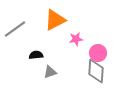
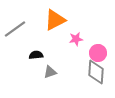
gray diamond: moved 1 px down
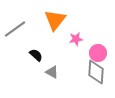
orange triangle: rotated 25 degrees counterclockwise
black semicircle: rotated 48 degrees clockwise
gray triangle: moved 2 px right; rotated 48 degrees clockwise
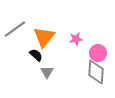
orange triangle: moved 11 px left, 17 px down
gray triangle: moved 5 px left; rotated 32 degrees clockwise
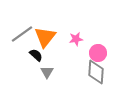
gray line: moved 7 px right, 5 px down
orange triangle: moved 1 px right
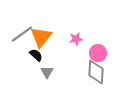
orange triangle: moved 4 px left
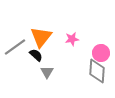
gray line: moved 7 px left, 13 px down
pink star: moved 4 px left
pink circle: moved 3 px right
gray diamond: moved 1 px right, 1 px up
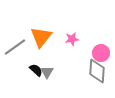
black semicircle: moved 15 px down
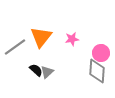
gray triangle: rotated 16 degrees clockwise
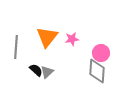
orange triangle: moved 6 px right
gray line: moved 1 px right; rotated 50 degrees counterclockwise
